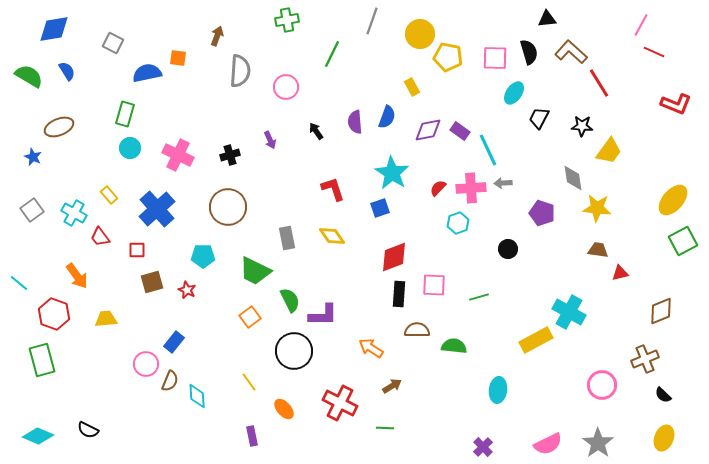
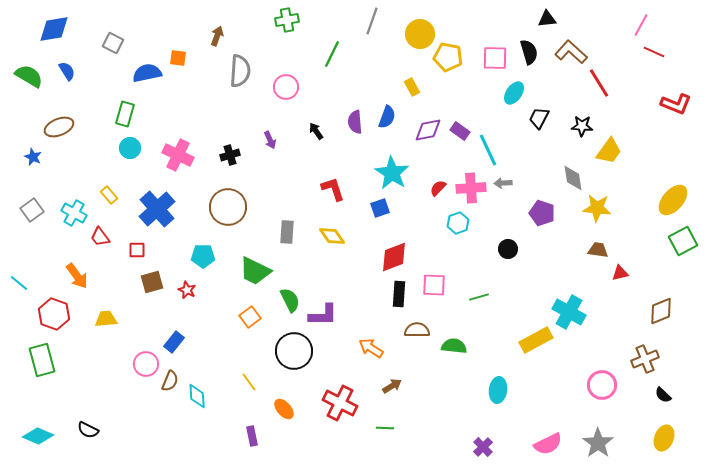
gray rectangle at (287, 238): moved 6 px up; rotated 15 degrees clockwise
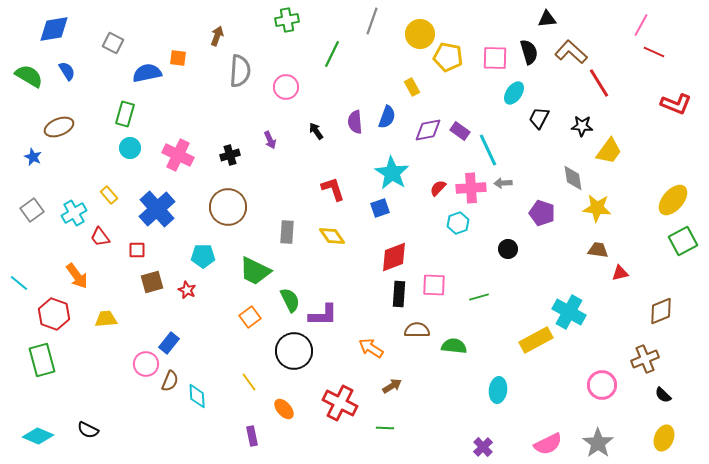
cyan cross at (74, 213): rotated 30 degrees clockwise
blue rectangle at (174, 342): moved 5 px left, 1 px down
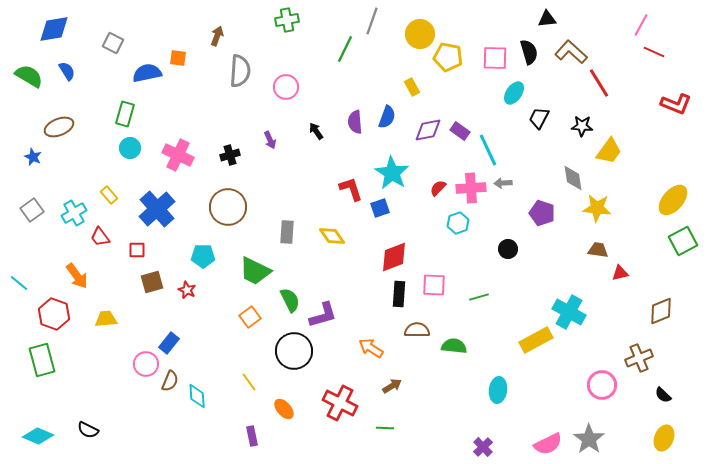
green line at (332, 54): moved 13 px right, 5 px up
red L-shape at (333, 189): moved 18 px right
purple L-shape at (323, 315): rotated 16 degrees counterclockwise
brown cross at (645, 359): moved 6 px left, 1 px up
gray star at (598, 443): moved 9 px left, 4 px up
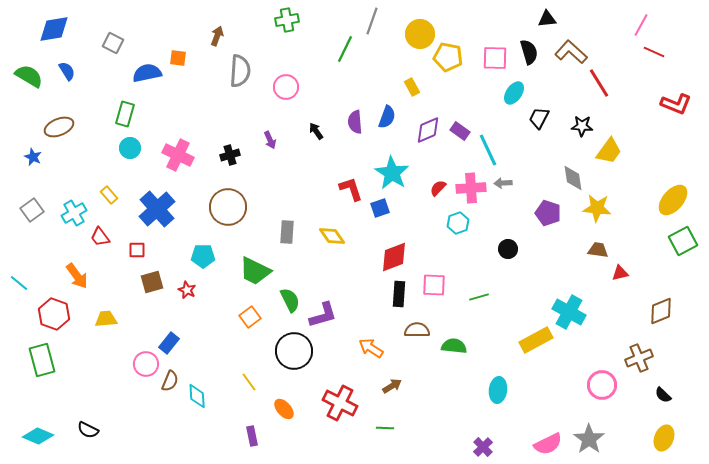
purple diamond at (428, 130): rotated 12 degrees counterclockwise
purple pentagon at (542, 213): moved 6 px right
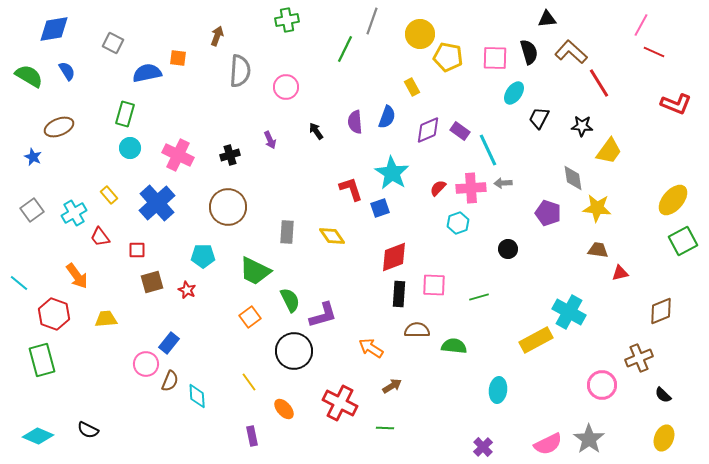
blue cross at (157, 209): moved 6 px up
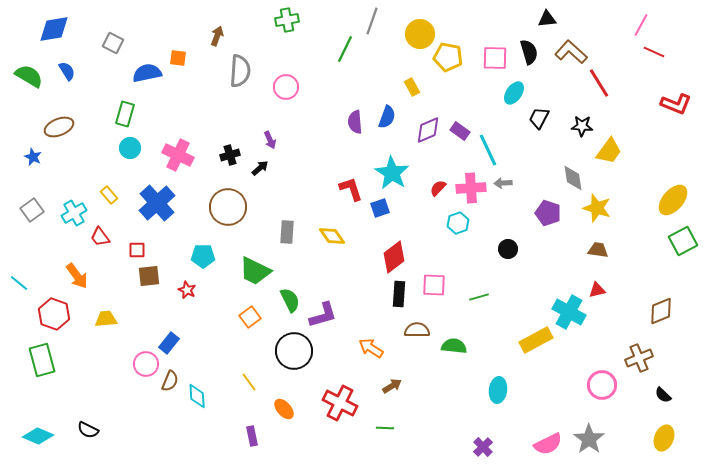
black arrow at (316, 131): moved 56 px left, 37 px down; rotated 84 degrees clockwise
yellow star at (597, 208): rotated 12 degrees clockwise
red diamond at (394, 257): rotated 16 degrees counterclockwise
red triangle at (620, 273): moved 23 px left, 17 px down
brown square at (152, 282): moved 3 px left, 6 px up; rotated 10 degrees clockwise
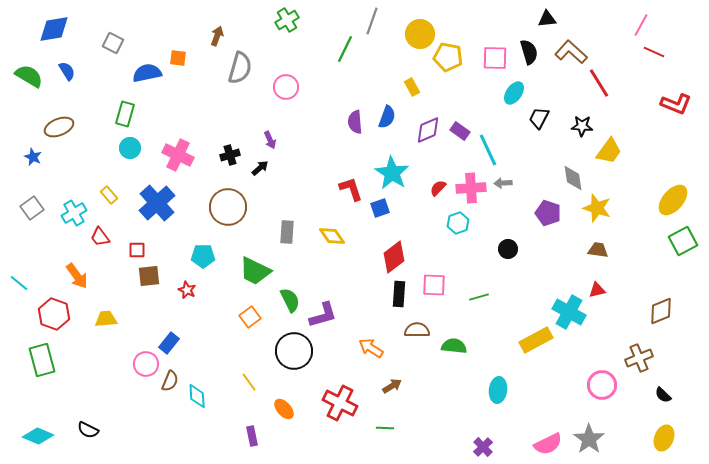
green cross at (287, 20): rotated 20 degrees counterclockwise
gray semicircle at (240, 71): moved 3 px up; rotated 12 degrees clockwise
gray square at (32, 210): moved 2 px up
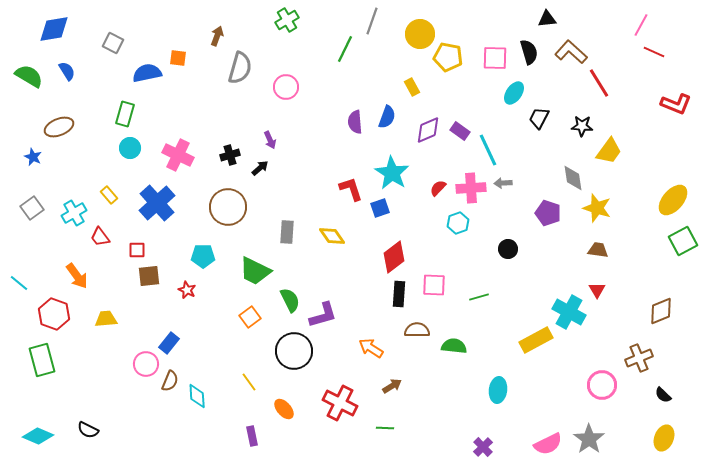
red triangle at (597, 290): rotated 48 degrees counterclockwise
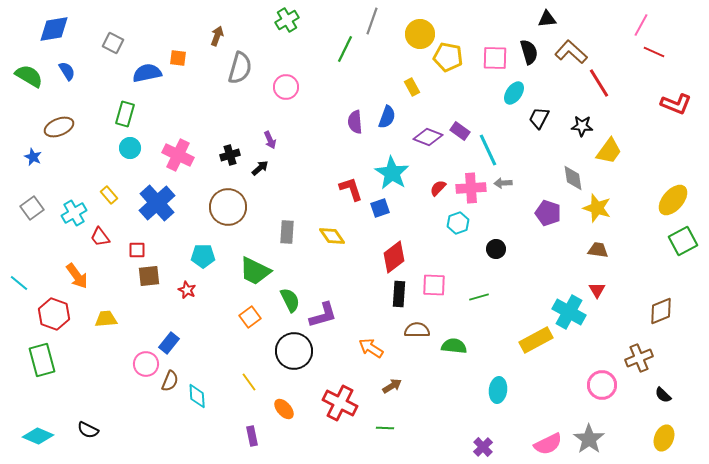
purple diamond at (428, 130): moved 7 px down; rotated 44 degrees clockwise
black circle at (508, 249): moved 12 px left
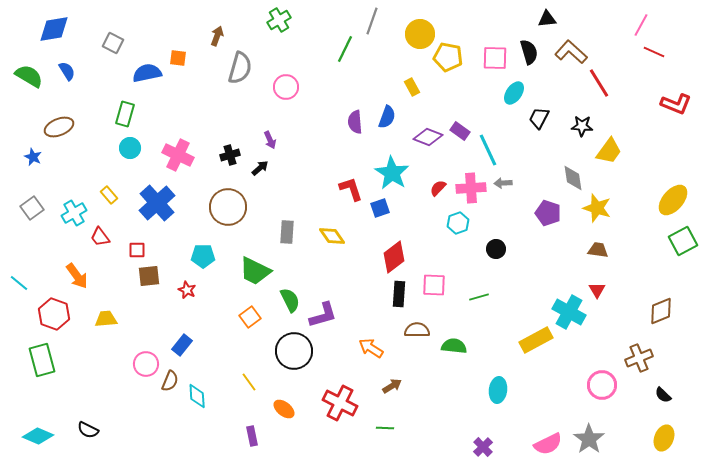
green cross at (287, 20): moved 8 px left
blue rectangle at (169, 343): moved 13 px right, 2 px down
orange ellipse at (284, 409): rotated 10 degrees counterclockwise
